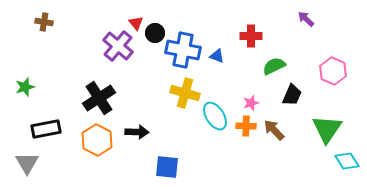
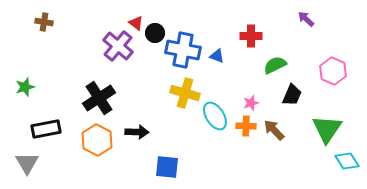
red triangle: rotated 14 degrees counterclockwise
green semicircle: moved 1 px right, 1 px up
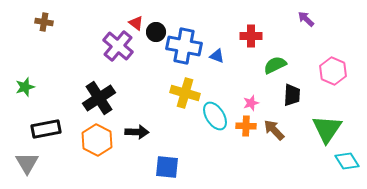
black circle: moved 1 px right, 1 px up
blue cross: moved 1 px right, 4 px up
black trapezoid: rotated 20 degrees counterclockwise
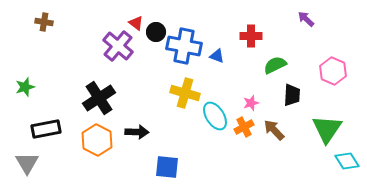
orange cross: moved 2 px left, 1 px down; rotated 30 degrees counterclockwise
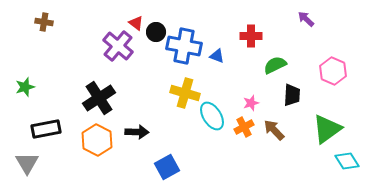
cyan ellipse: moved 3 px left
green triangle: rotated 20 degrees clockwise
blue square: rotated 35 degrees counterclockwise
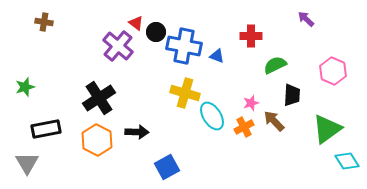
brown arrow: moved 9 px up
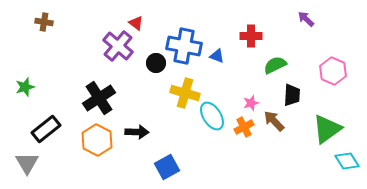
black circle: moved 31 px down
black rectangle: rotated 28 degrees counterclockwise
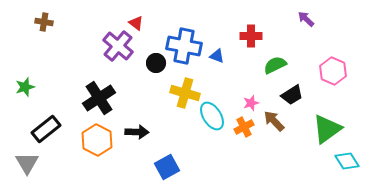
black trapezoid: rotated 55 degrees clockwise
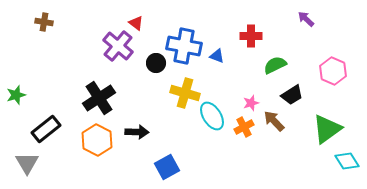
green star: moved 9 px left, 8 px down
